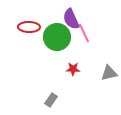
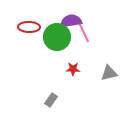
purple semicircle: moved 2 px down; rotated 105 degrees clockwise
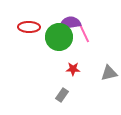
purple semicircle: moved 1 px left, 2 px down
green circle: moved 2 px right
gray rectangle: moved 11 px right, 5 px up
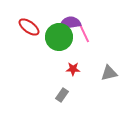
red ellipse: rotated 35 degrees clockwise
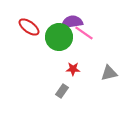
purple semicircle: moved 2 px right, 1 px up
pink line: rotated 30 degrees counterclockwise
gray rectangle: moved 4 px up
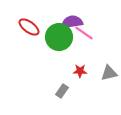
red star: moved 7 px right, 2 px down
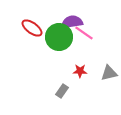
red ellipse: moved 3 px right, 1 px down
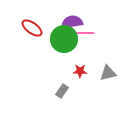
pink line: rotated 36 degrees counterclockwise
green circle: moved 5 px right, 2 px down
gray triangle: moved 1 px left
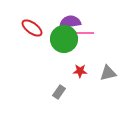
purple semicircle: moved 2 px left
gray rectangle: moved 3 px left, 1 px down
